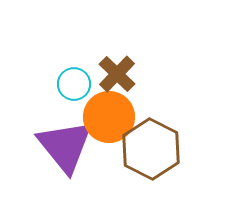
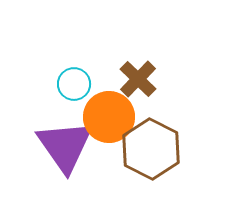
brown cross: moved 21 px right, 5 px down
purple triangle: rotated 4 degrees clockwise
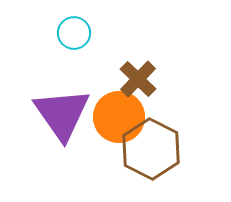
cyan circle: moved 51 px up
orange circle: moved 10 px right
purple triangle: moved 3 px left, 32 px up
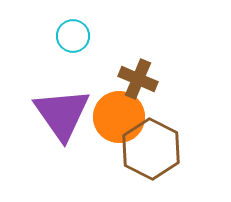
cyan circle: moved 1 px left, 3 px down
brown cross: rotated 21 degrees counterclockwise
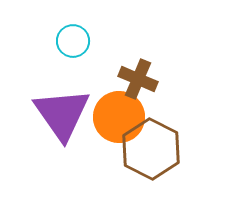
cyan circle: moved 5 px down
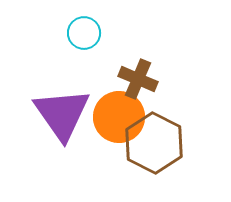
cyan circle: moved 11 px right, 8 px up
brown hexagon: moved 3 px right, 6 px up
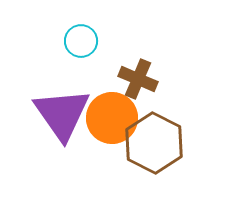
cyan circle: moved 3 px left, 8 px down
orange circle: moved 7 px left, 1 px down
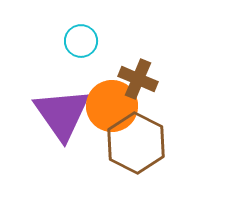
orange circle: moved 12 px up
brown hexagon: moved 18 px left
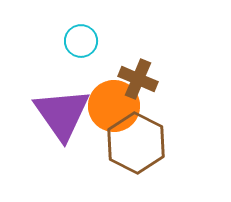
orange circle: moved 2 px right
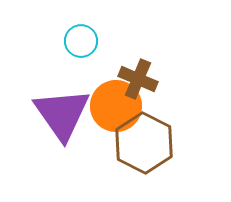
orange circle: moved 2 px right
brown hexagon: moved 8 px right
